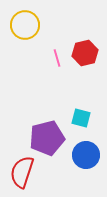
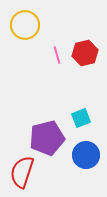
pink line: moved 3 px up
cyan square: rotated 36 degrees counterclockwise
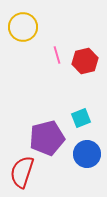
yellow circle: moved 2 px left, 2 px down
red hexagon: moved 8 px down
blue circle: moved 1 px right, 1 px up
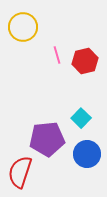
cyan square: rotated 24 degrees counterclockwise
purple pentagon: moved 1 px down; rotated 8 degrees clockwise
red semicircle: moved 2 px left
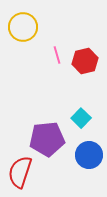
blue circle: moved 2 px right, 1 px down
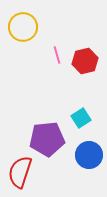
cyan square: rotated 12 degrees clockwise
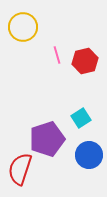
purple pentagon: rotated 12 degrees counterclockwise
red semicircle: moved 3 px up
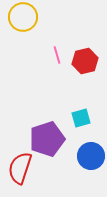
yellow circle: moved 10 px up
cyan square: rotated 18 degrees clockwise
blue circle: moved 2 px right, 1 px down
red semicircle: moved 1 px up
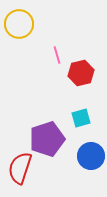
yellow circle: moved 4 px left, 7 px down
red hexagon: moved 4 px left, 12 px down
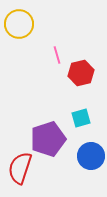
purple pentagon: moved 1 px right
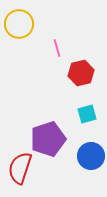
pink line: moved 7 px up
cyan square: moved 6 px right, 4 px up
